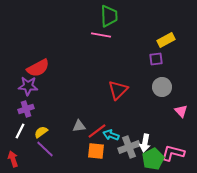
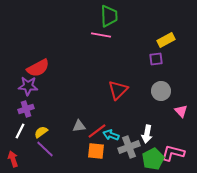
gray circle: moved 1 px left, 4 px down
white arrow: moved 2 px right, 9 px up
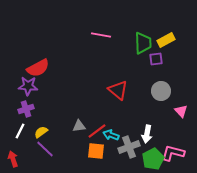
green trapezoid: moved 34 px right, 27 px down
red triangle: rotated 35 degrees counterclockwise
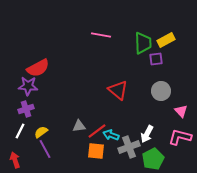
white arrow: rotated 18 degrees clockwise
purple line: rotated 18 degrees clockwise
pink L-shape: moved 7 px right, 16 px up
red arrow: moved 2 px right, 1 px down
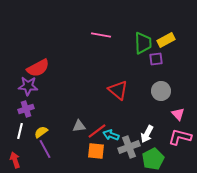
pink triangle: moved 3 px left, 3 px down
white line: rotated 14 degrees counterclockwise
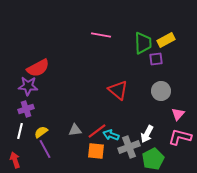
pink triangle: rotated 24 degrees clockwise
gray triangle: moved 4 px left, 4 px down
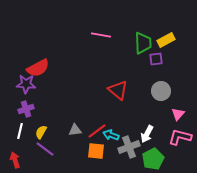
purple star: moved 2 px left, 2 px up
yellow semicircle: rotated 24 degrees counterclockwise
purple line: rotated 24 degrees counterclockwise
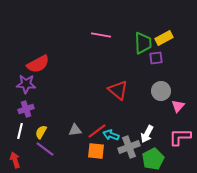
yellow rectangle: moved 2 px left, 2 px up
purple square: moved 1 px up
red semicircle: moved 4 px up
pink triangle: moved 8 px up
pink L-shape: rotated 15 degrees counterclockwise
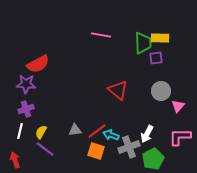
yellow rectangle: moved 4 px left; rotated 30 degrees clockwise
orange square: rotated 12 degrees clockwise
